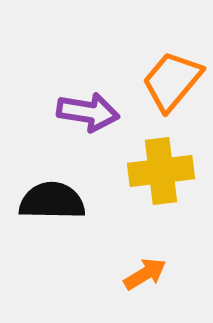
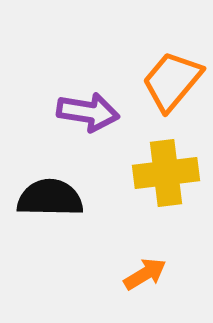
yellow cross: moved 5 px right, 2 px down
black semicircle: moved 2 px left, 3 px up
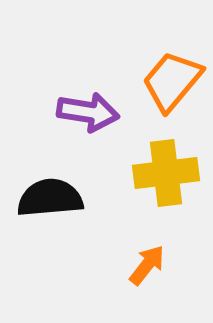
black semicircle: rotated 6 degrees counterclockwise
orange arrow: moved 2 px right, 9 px up; rotated 21 degrees counterclockwise
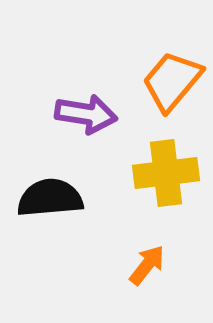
purple arrow: moved 2 px left, 2 px down
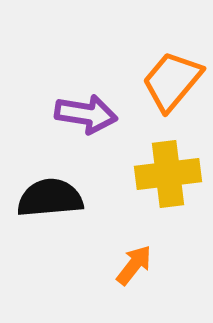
yellow cross: moved 2 px right, 1 px down
orange arrow: moved 13 px left
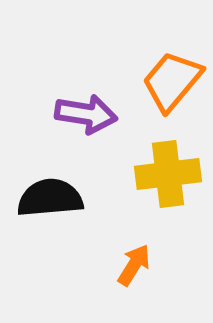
orange arrow: rotated 6 degrees counterclockwise
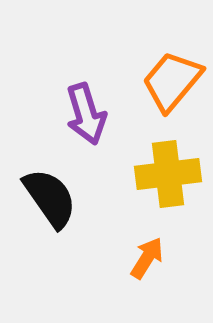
purple arrow: rotated 64 degrees clockwise
black semicircle: rotated 60 degrees clockwise
orange arrow: moved 13 px right, 7 px up
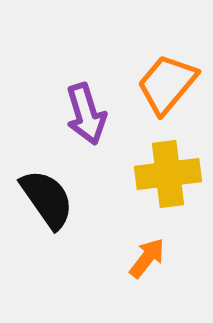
orange trapezoid: moved 5 px left, 3 px down
black semicircle: moved 3 px left, 1 px down
orange arrow: rotated 6 degrees clockwise
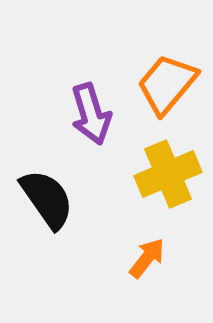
purple arrow: moved 5 px right
yellow cross: rotated 16 degrees counterclockwise
